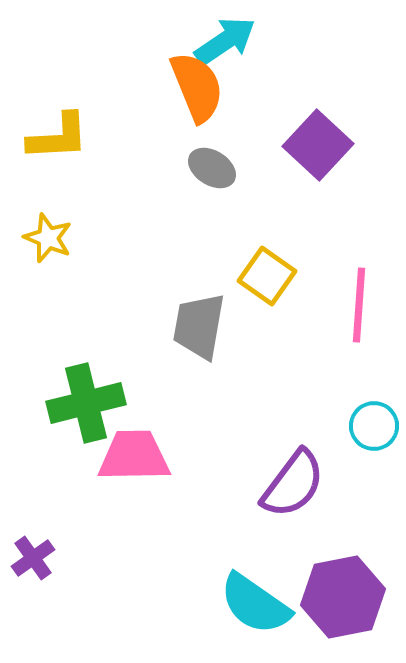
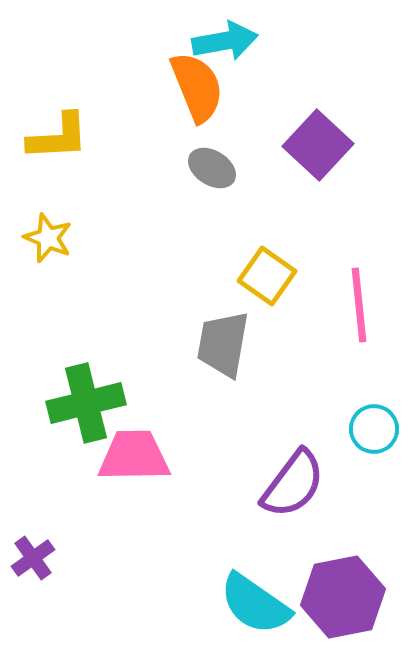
cyan arrow: rotated 24 degrees clockwise
pink line: rotated 10 degrees counterclockwise
gray trapezoid: moved 24 px right, 18 px down
cyan circle: moved 3 px down
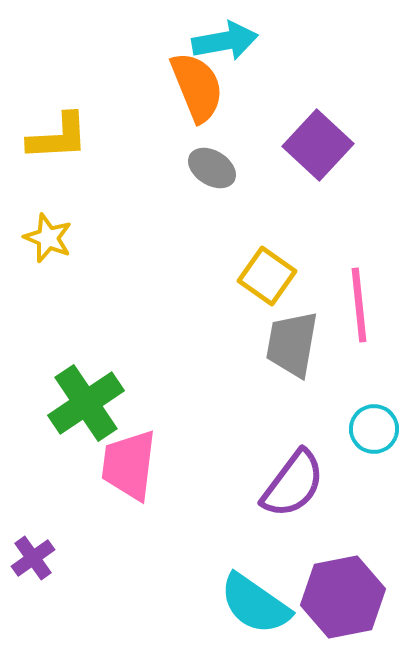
gray trapezoid: moved 69 px right
green cross: rotated 20 degrees counterclockwise
pink trapezoid: moved 5 px left, 9 px down; rotated 82 degrees counterclockwise
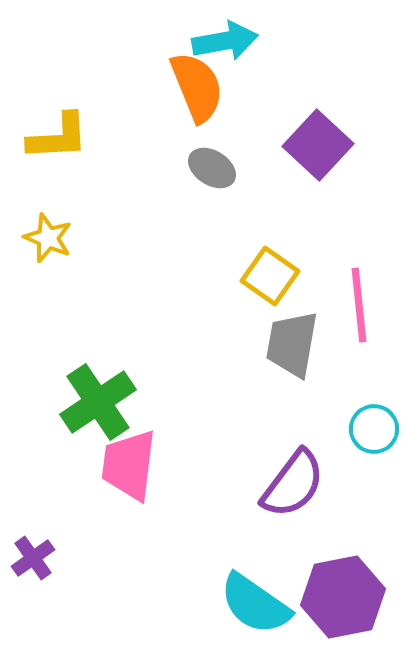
yellow square: moved 3 px right
green cross: moved 12 px right, 1 px up
